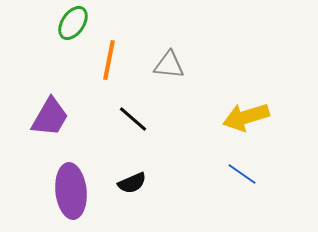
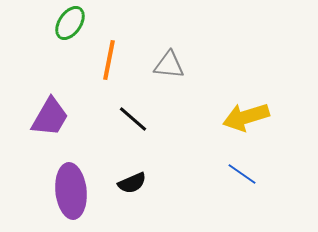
green ellipse: moved 3 px left
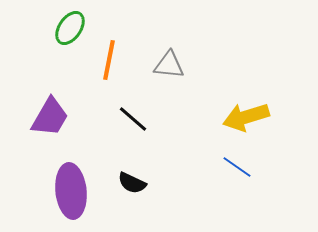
green ellipse: moved 5 px down
blue line: moved 5 px left, 7 px up
black semicircle: rotated 48 degrees clockwise
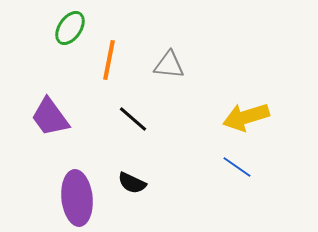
purple trapezoid: rotated 114 degrees clockwise
purple ellipse: moved 6 px right, 7 px down
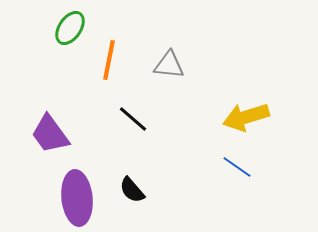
purple trapezoid: moved 17 px down
black semicircle: moved 7 px down; rotated 24 degrees clockwise
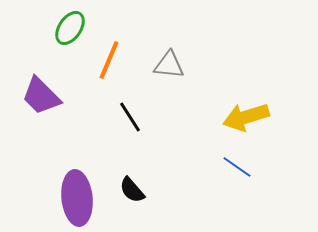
orange line: rotated 12 degrees clockwise
black line: moved 3 px left, 2 px up; rotated 16 degrees clockwise
purple trapezoid: moved 9 px left, 38 px up; rotated 9 degrees counterclockwise
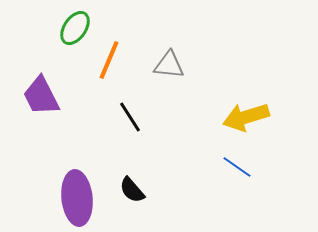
green ellipse: moved 5 px right
purple trapezoid: rotated 18 degrees clockwise
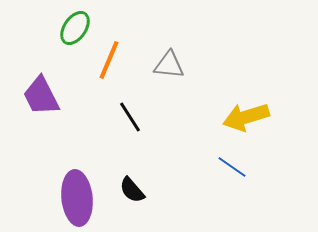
blue line: moved 5 px left
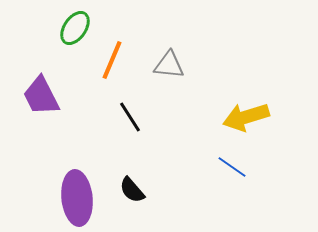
orange line: moved 3 px right
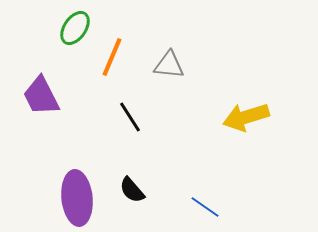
orange line: moved 3 px up
blue line: moved 27 px left, 40 px down
